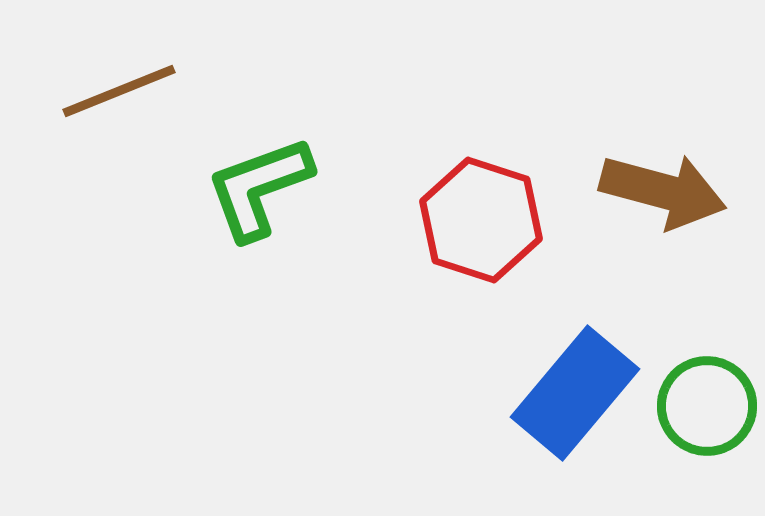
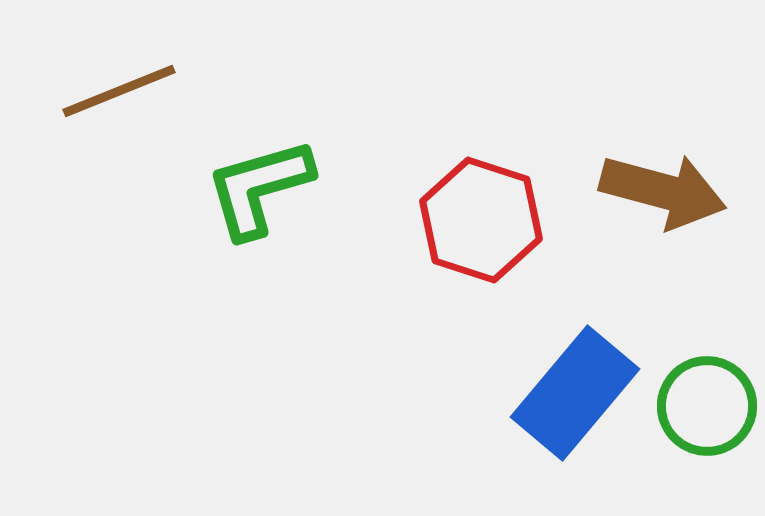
green L-shape: rotated 4 degrees clockwise
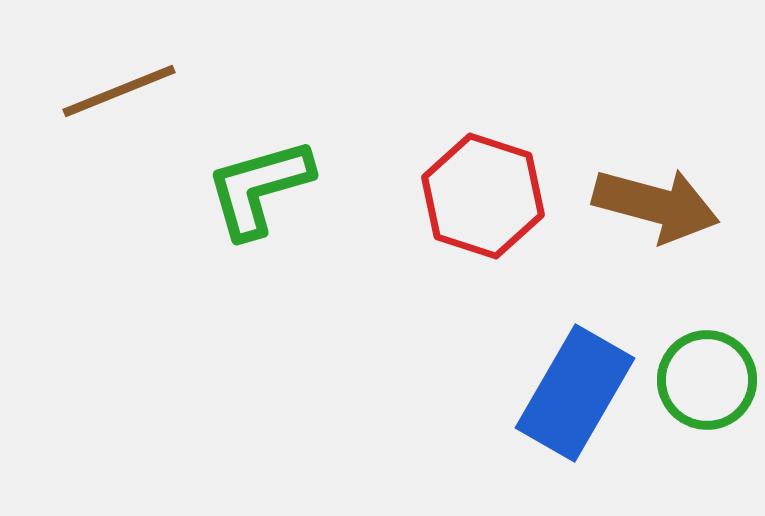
brown arrow: moved 7 px left, 14 px down
red hexagon: moved 2 px right, 24 px up
blue rectangle: rotated 10 degrees counterclockwise
green circle: moved 26 px up
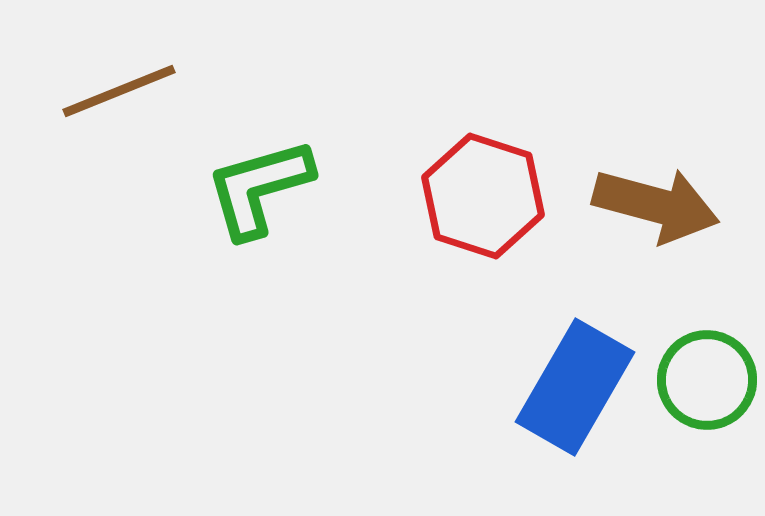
blue rectangle: moved 6 px up
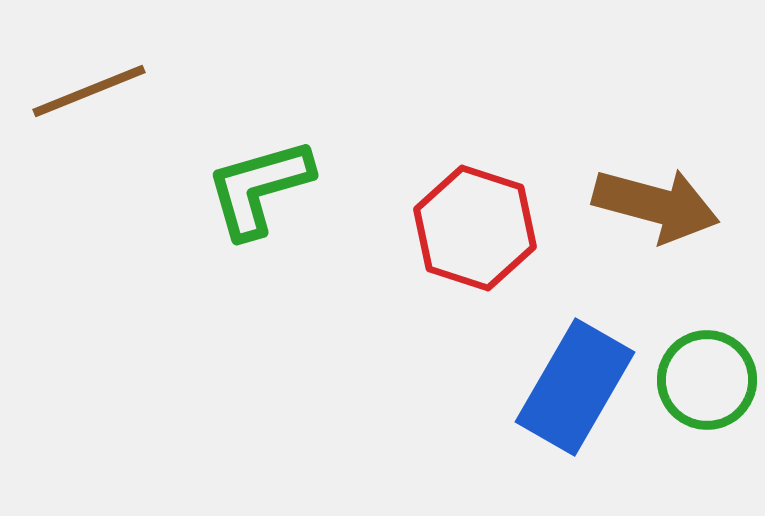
brown line: moved 30 px left
red hexagon: moved 8 px left, 32 px down
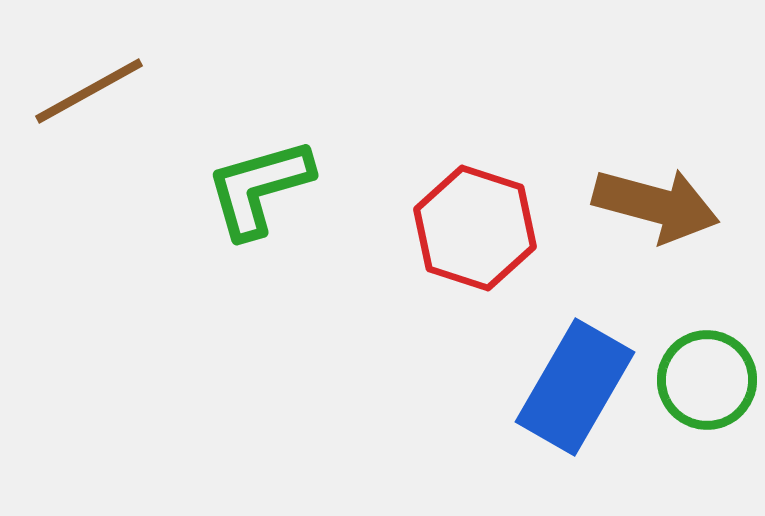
brown line: rotated 7 degrees counterclockwise
